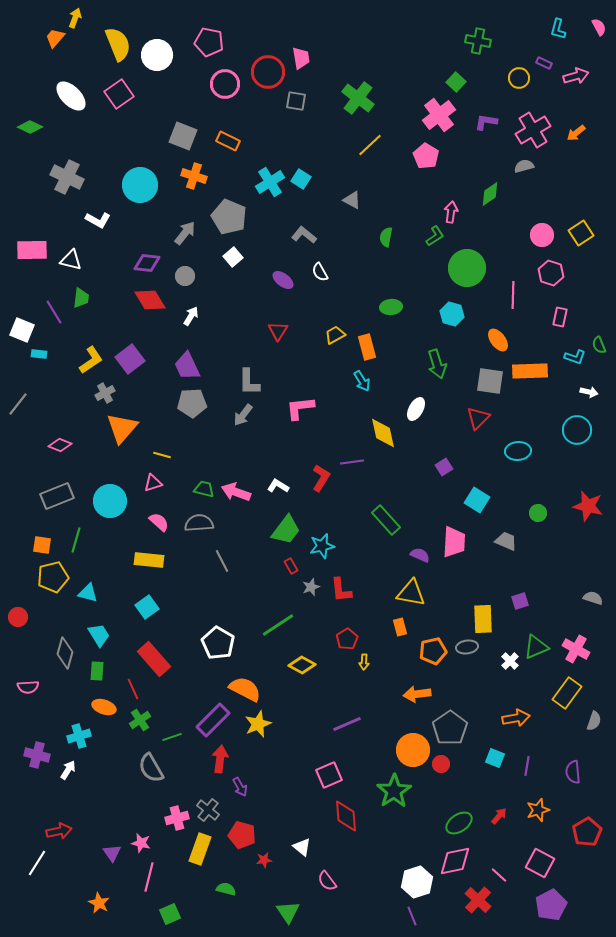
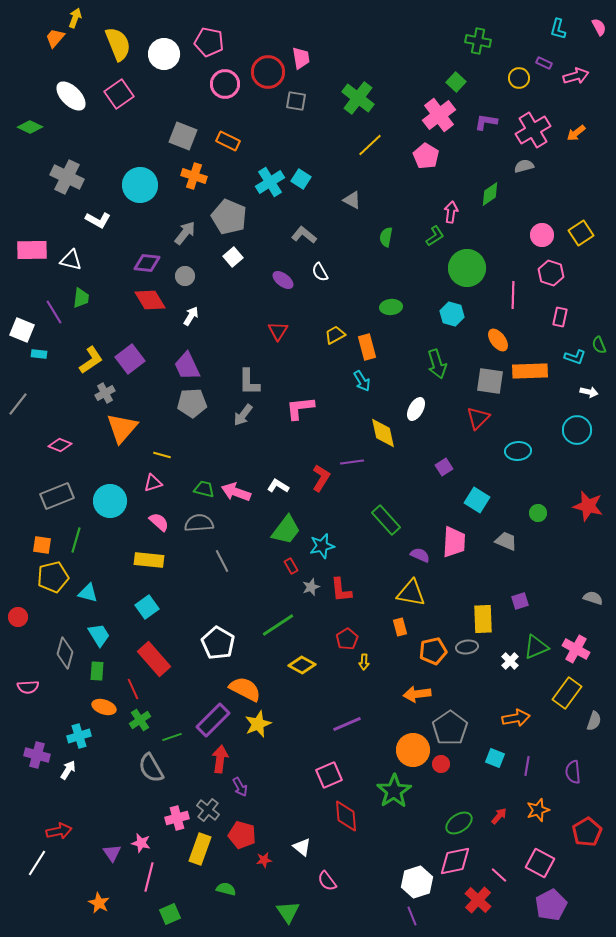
white circle at (157, 55): moved 7 px right, 1 px up
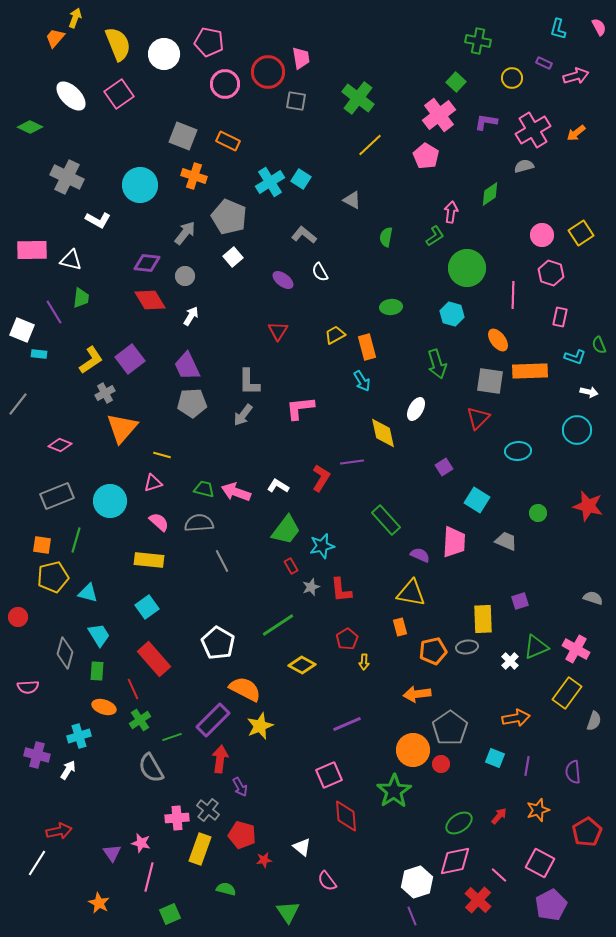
yellow circle at (519, 78): moved 7 px left
yellow star at (258, 724): moved 2 px right, 2 px down
pink cross at (177, 818): rotated 10 degrees clockwise
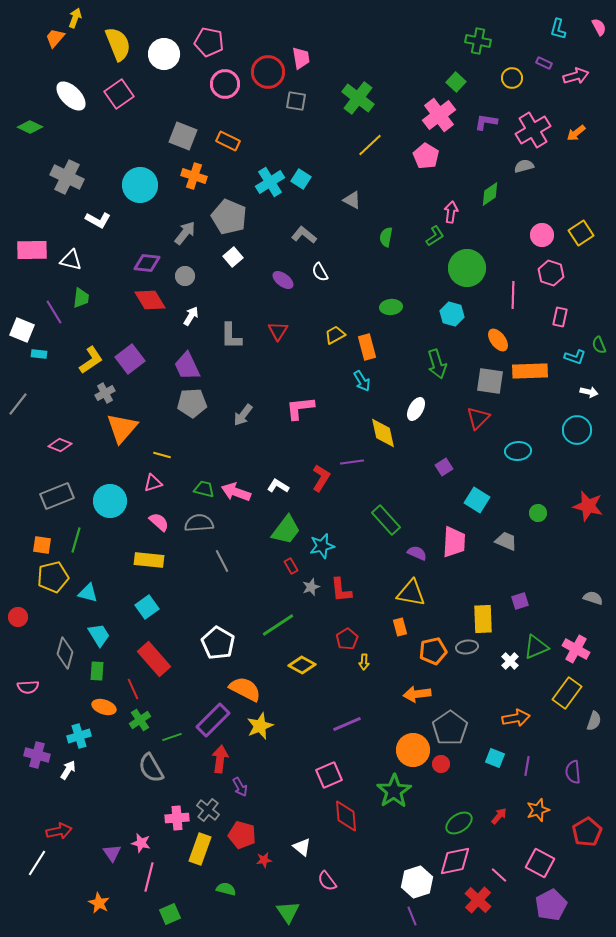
gray L-shape at (249, 382): moved 18 px left, 46 px up
purple semicircle at (420, 555): moved 3 px left, 2 px up
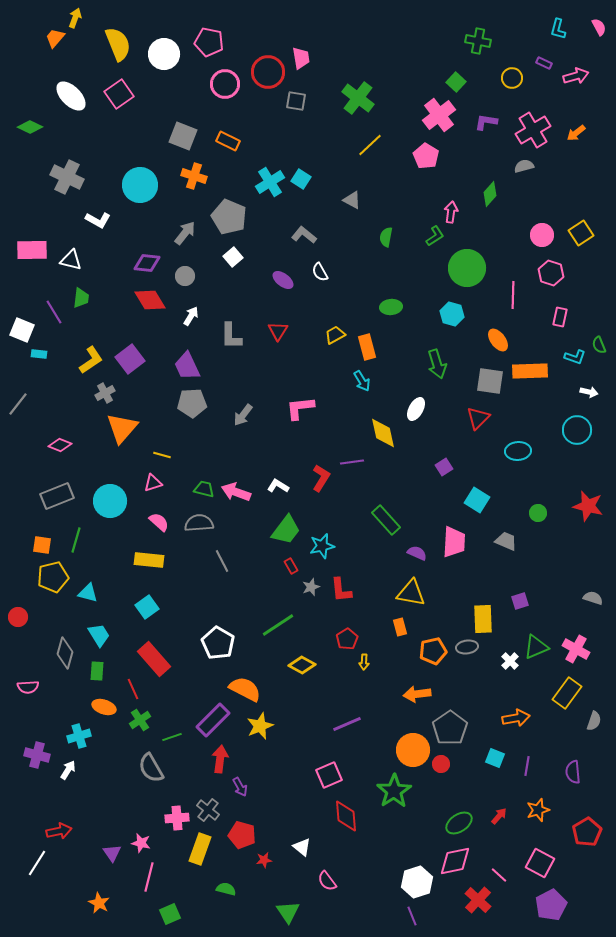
green diamond at (490, 194): rotated 15 degrees counterclockwise
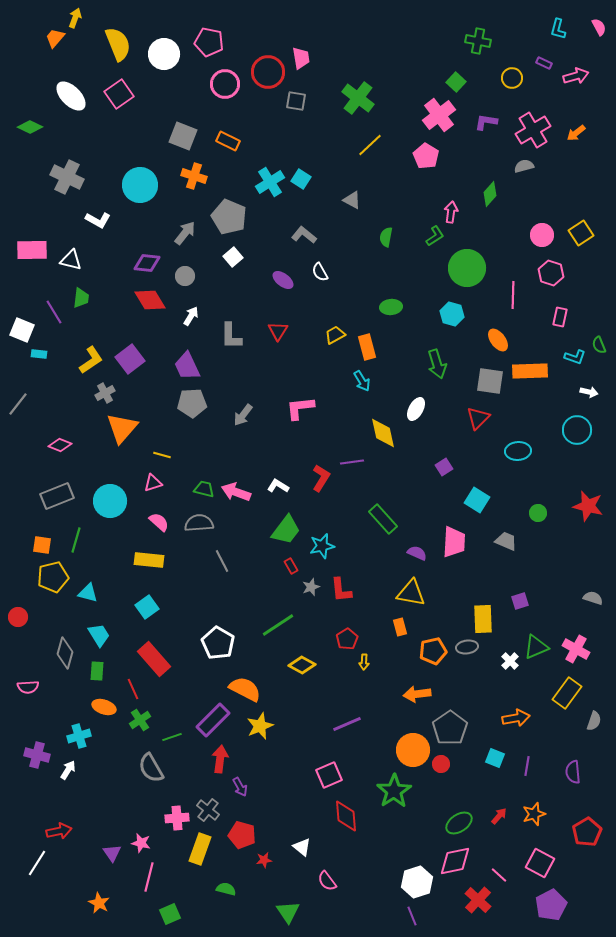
green rectangle at (386, 520): moved 3 px left, 1 px up
orange star at (538, 810): moved 4 px left, 4 px down
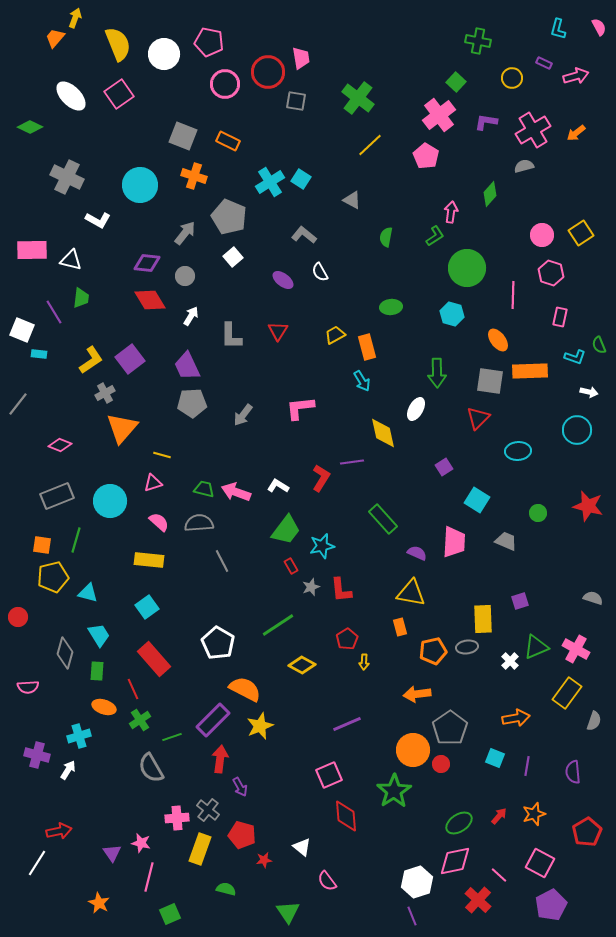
green arrow at (437, 364): moved 9 px down; rotated 16 degrees clockwise
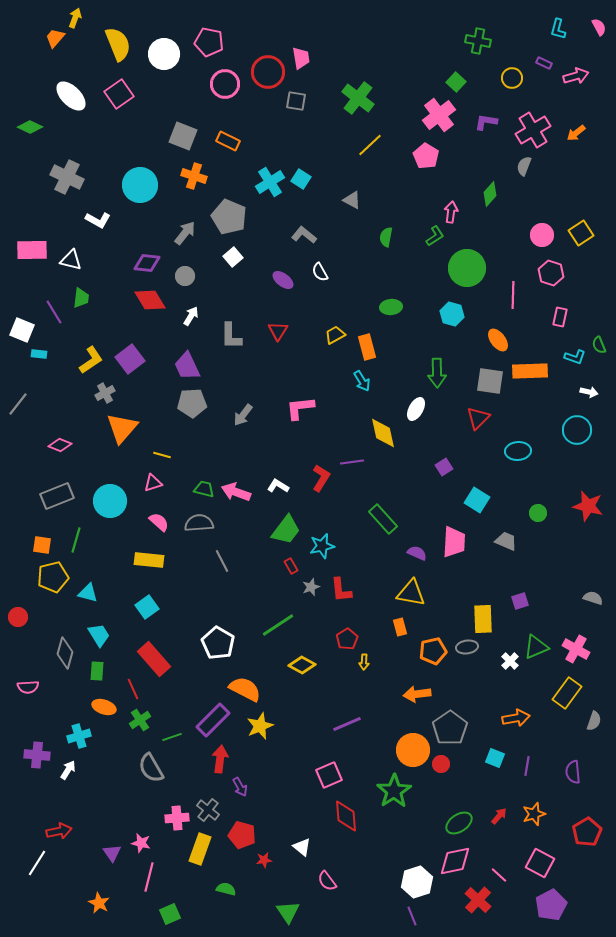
gray semicircle at (524, 166): rotated 54 degrees counterclockwise
purple cross at (37, 755): rotated 10 degrees counterclockwise
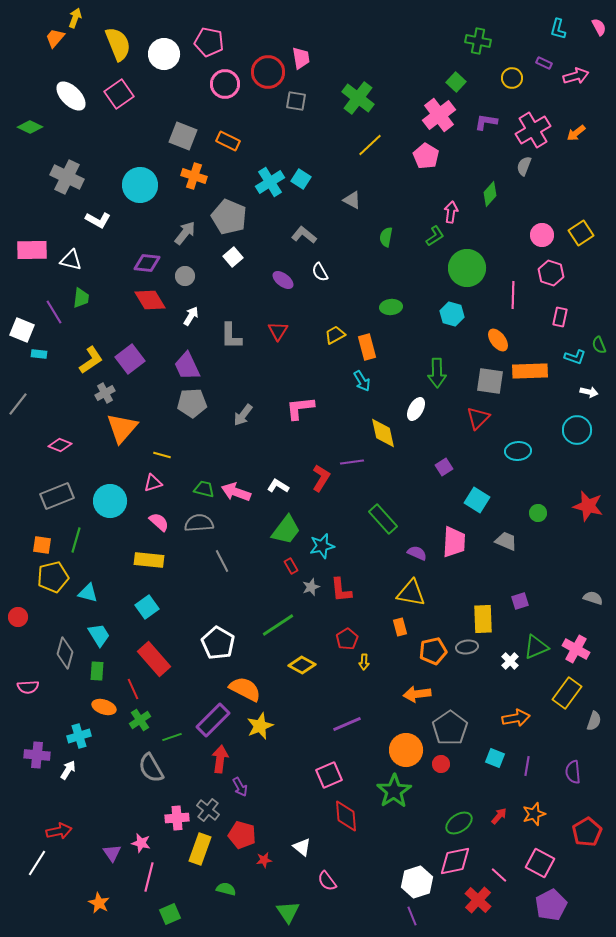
orange circle at (413, 750): moved 7 px left
